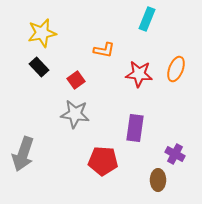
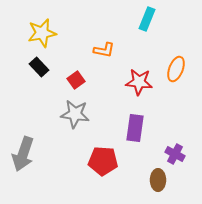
red star: moved 8 px down
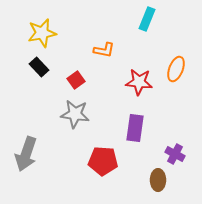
gray arrow: moved 3 px right
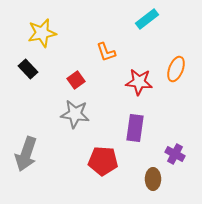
cyan rectangle: rotated 30 degrees clockwise
orange L-shape: moved 2 px right, 2 px down; rotated 60 degrees clockwise
black rectangle: moved 11 px left, 2 px down
brown ellipse: moved 5 px left, 1 px up
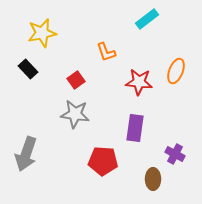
orange ellipse: moved 2 px down
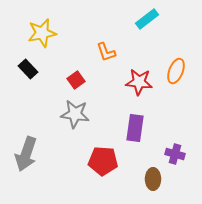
purple cross: rotated 12 degrees counterclockwise
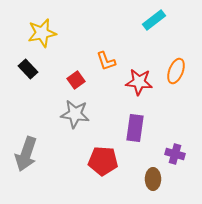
cyan rectangle: moved 7 px right, 1 px down
orange L-shape: moved 9 px down
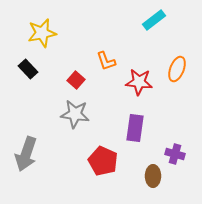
orange ellipse: moved 1 px right, 2 px up
red square: rotated 12 degrees counterclockwise
red pentagon: rotated 20 degrees clockwise
brown ellipse: moved 3 px up
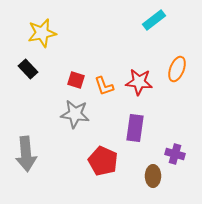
orange L-shape: moved 2 px left, 25 px down
red square: rotated 24 degrees counterclockwise
gray arrow: rotated 24 degrees counterclockwise
